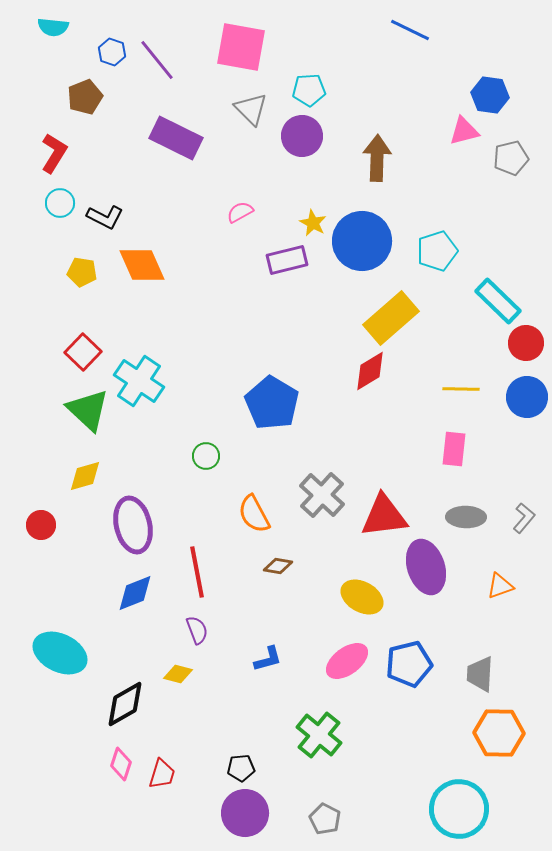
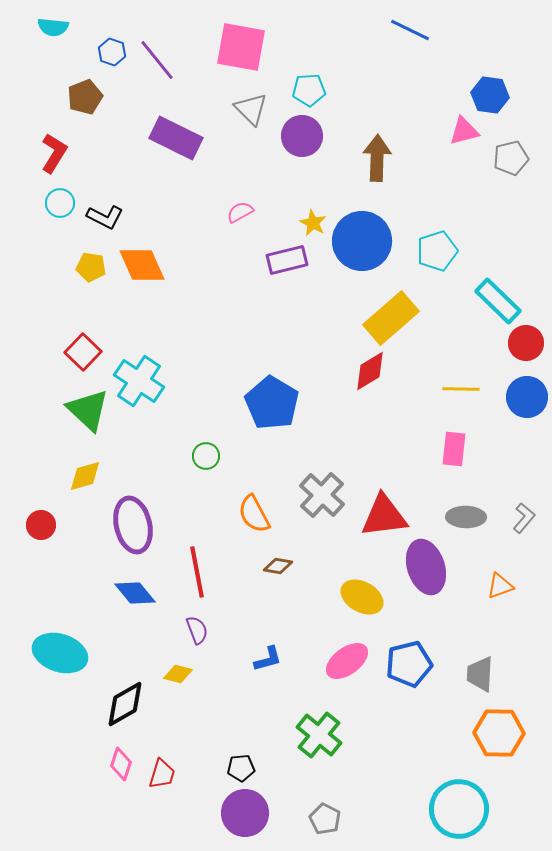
yellow pentagon at (82, 272): moved 9 px right, 5 px up
blue diamond at (135, 593): rotated 72 degrees clockwise
cyan ellipse at (60, 653): rotated 8 degrees counterclockwise
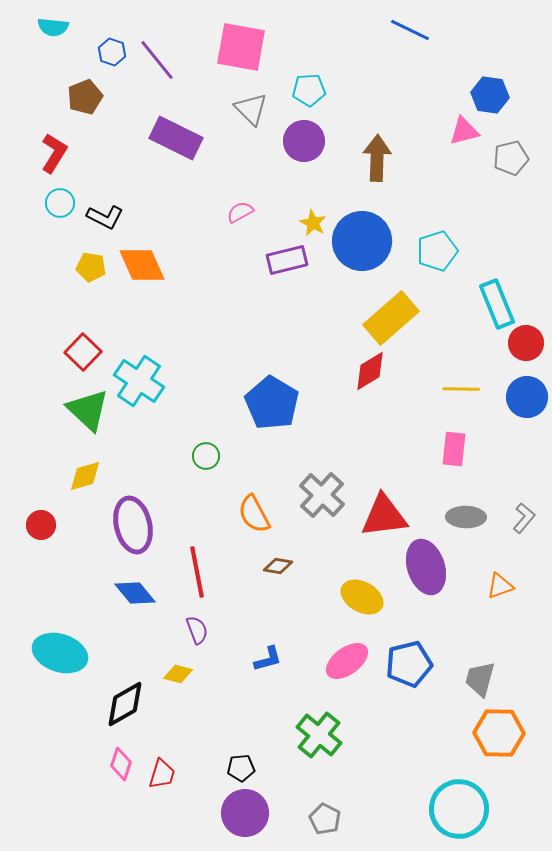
purple circle at (302, 136): moved 2 px right, 5 px down
cyan rectangle at (498, 301): moved 1 px left, 3 px down; rotated 24 degrees clockwise
gray trapezoid at (480, 674): moved 5 px down; rotated 12 degrees clockwise
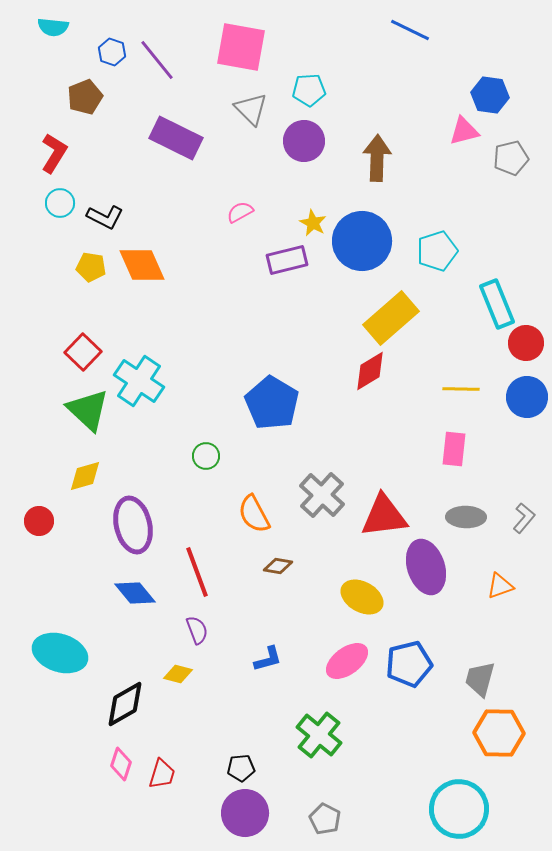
red circle at (41, 525): moved 2 px left, 4 px up
red line at (197, 572): rotated 9 degrees counterclockwise
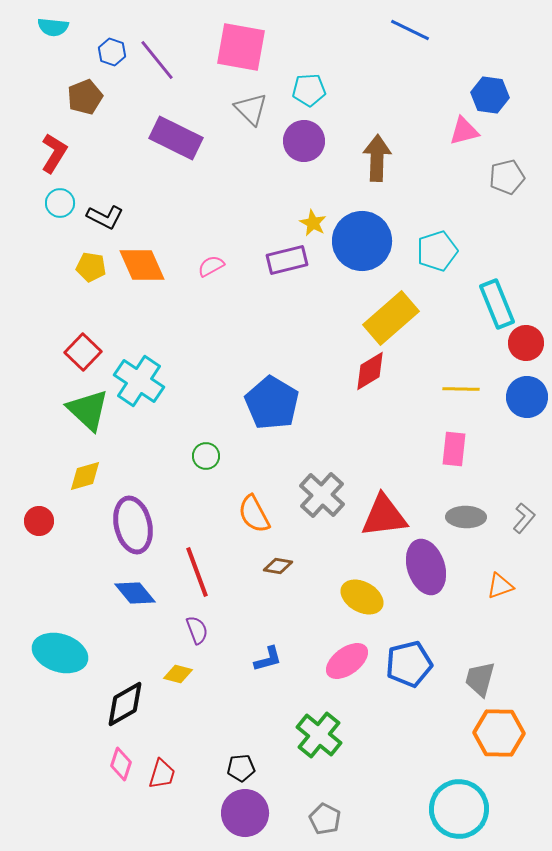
gray pentagon at (511, 158): moved 4 px left, 19 px down
pink semicircle at (240, 212): moved 29 px left, 54 px down
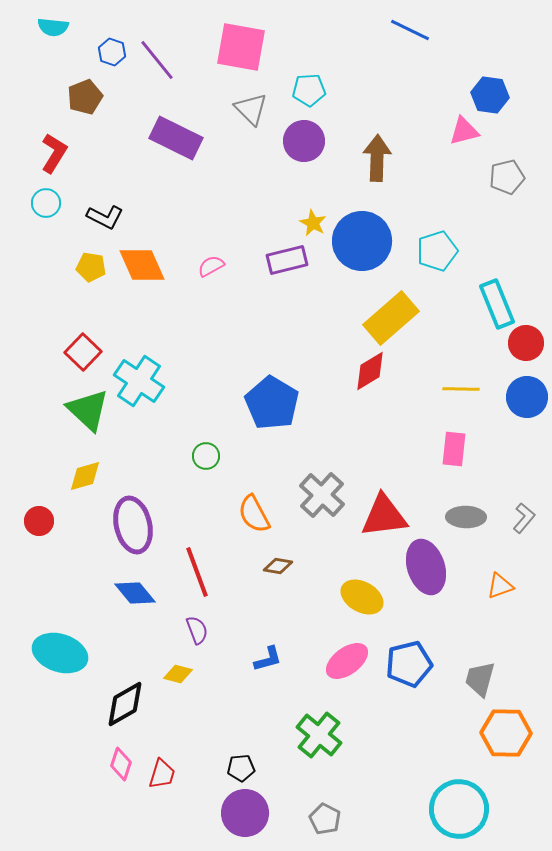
cyan circle at (60, 203): moved 14 px left
orange hexagon at (499, 733): moved 7 px right
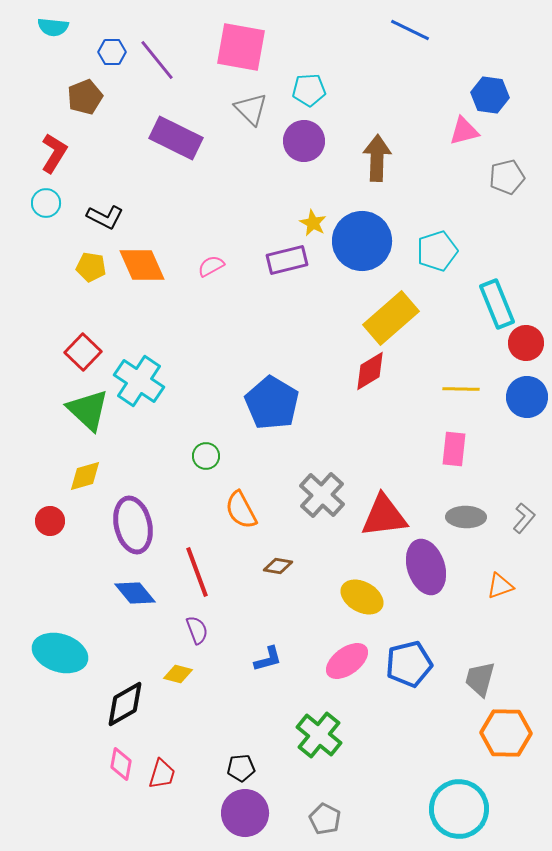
blue hexagon at (112, 52): rotated 20 degrees counterclockwise
orange semicircle at (254, 514): moved 13 px left, 4 px up
red circle at (39, 521): moved 11 px right
pink diamond at (121, 764): rotated 8 degrees counterclockwise
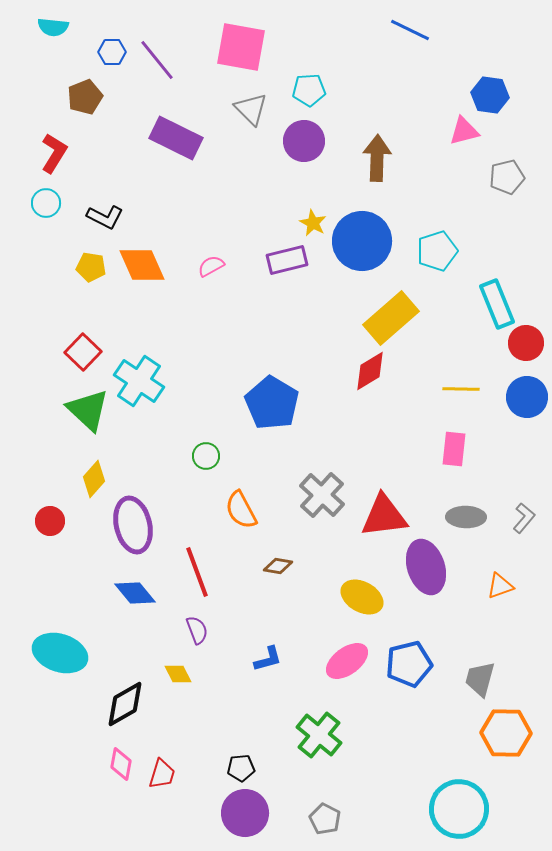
yellow diamond at (85, 476): moved 9 px right, 3 px down; rotated 33 degrees counterclockwise
yellow diamond at (178, 674): rotated 48 degrees clockwise
